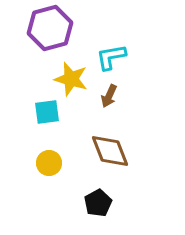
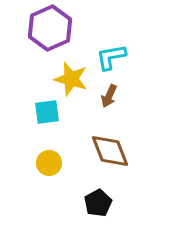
purple hexagon: rotated 9 degrees counterclockwise
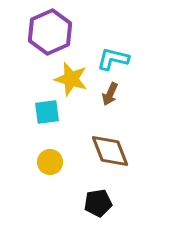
purple hexagon: moved 4 px down
cyan L-shape: moved 2 px right, 2 px down; rotated 24 degrees clockwise
brown arrow: moved 1 px right, 2 px up
yellow circle: moved 1 px right, 1 px up
black pentagon: rotated 20 degrees clockwise
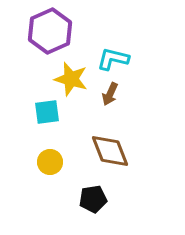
purple hexagon: moved 1 px up
black pentagon: moved 5 px left, 4 px up
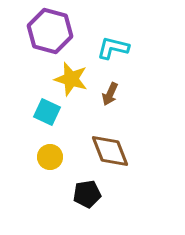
purple hexagon: rotated 21 degrees counterclockwise
cyan L-shape: moved 11 px up
cyan square: rotated 32 degrees clockwise
yellow circle: moved 5 px up
black pentagon: moved 6 px left, 5 px up
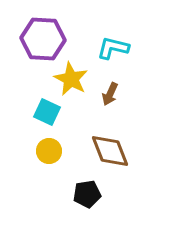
purple hexagon: moved 7 px left, 8 px down; rotated 12 degrees counterclockwise
yellow star: rotated 12 degrees clockwise
yellow circle: moved 1 px left, 6 px up
